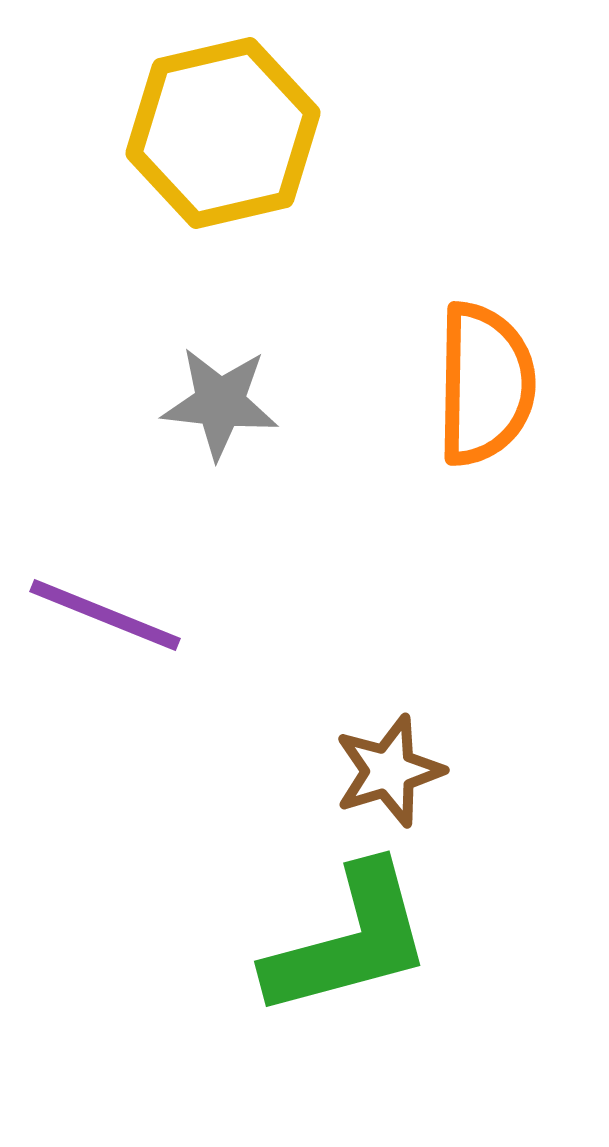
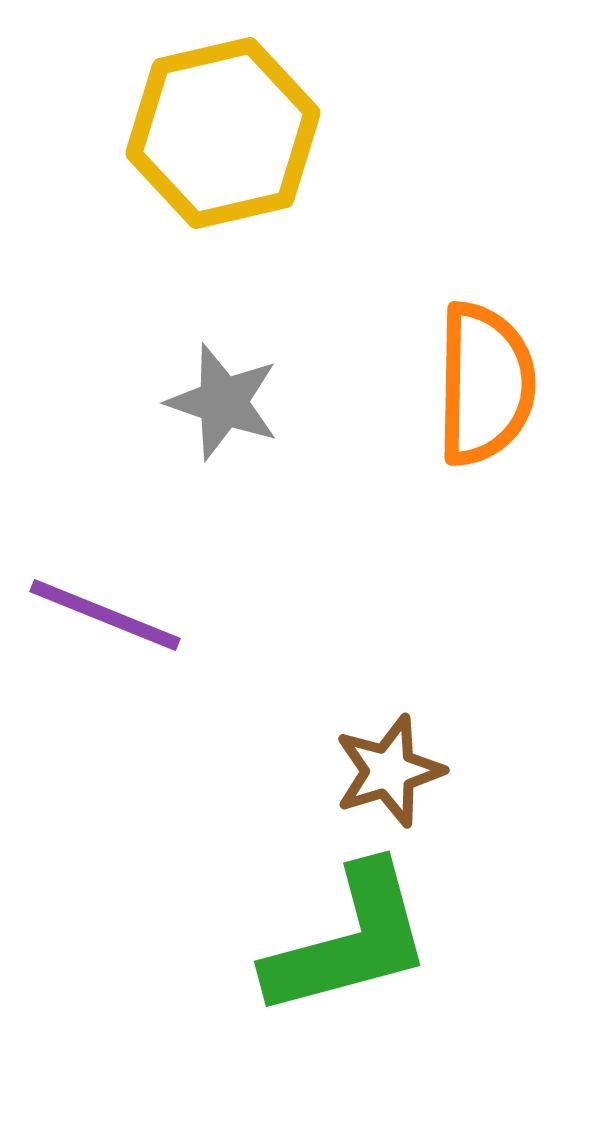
gray star: moved 3 px right, 1 px up; rotated 13 degrees clockwise
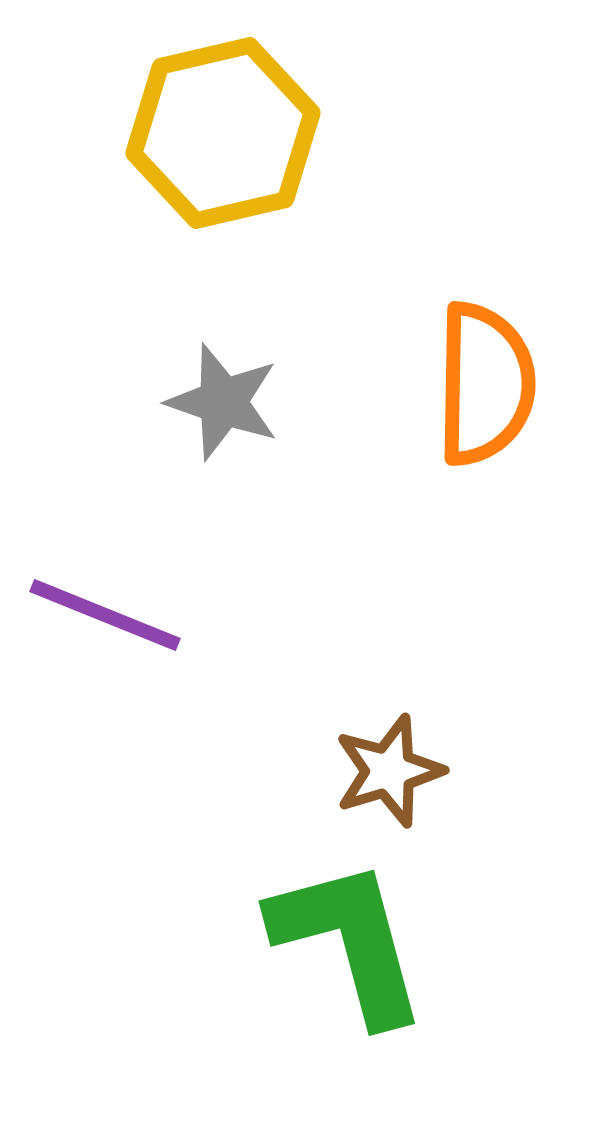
green L-shape: rotated 90 degrees counterclockwise
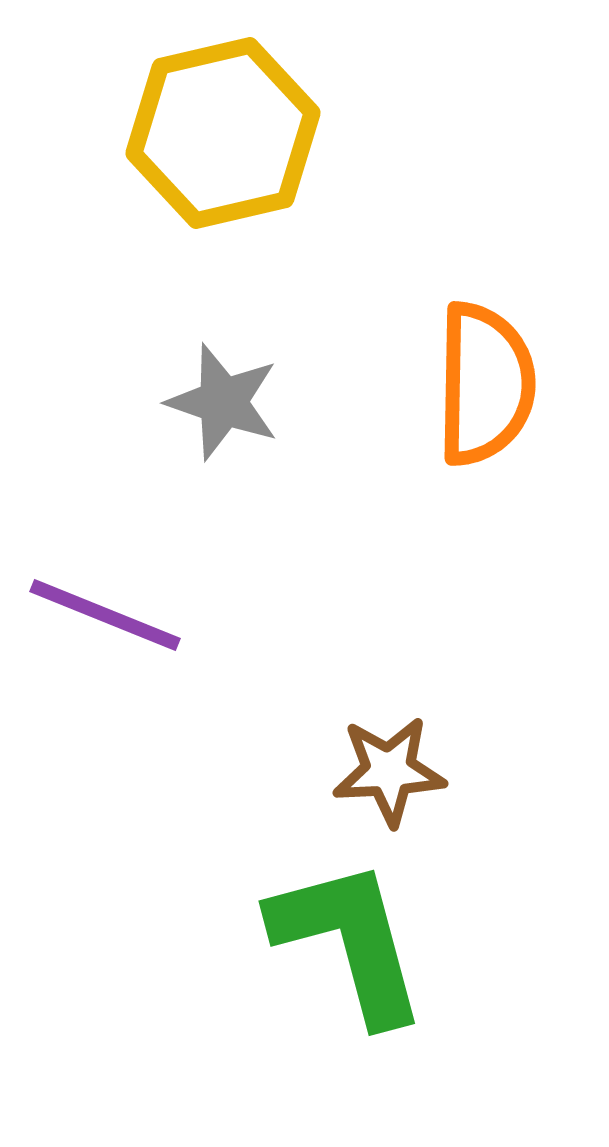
brown star: rotated 14 degrees clockwise
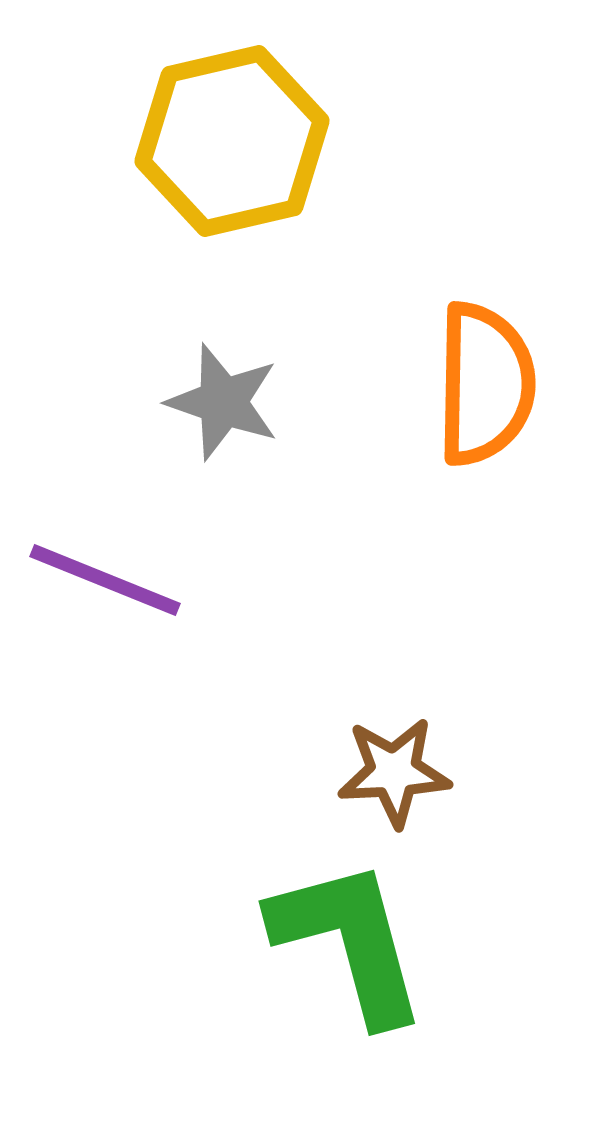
yellow hexagon: moved 9 px right, 8 px down
purple line: moved 35 px up
brown star: moved 5 px right, 1 px down
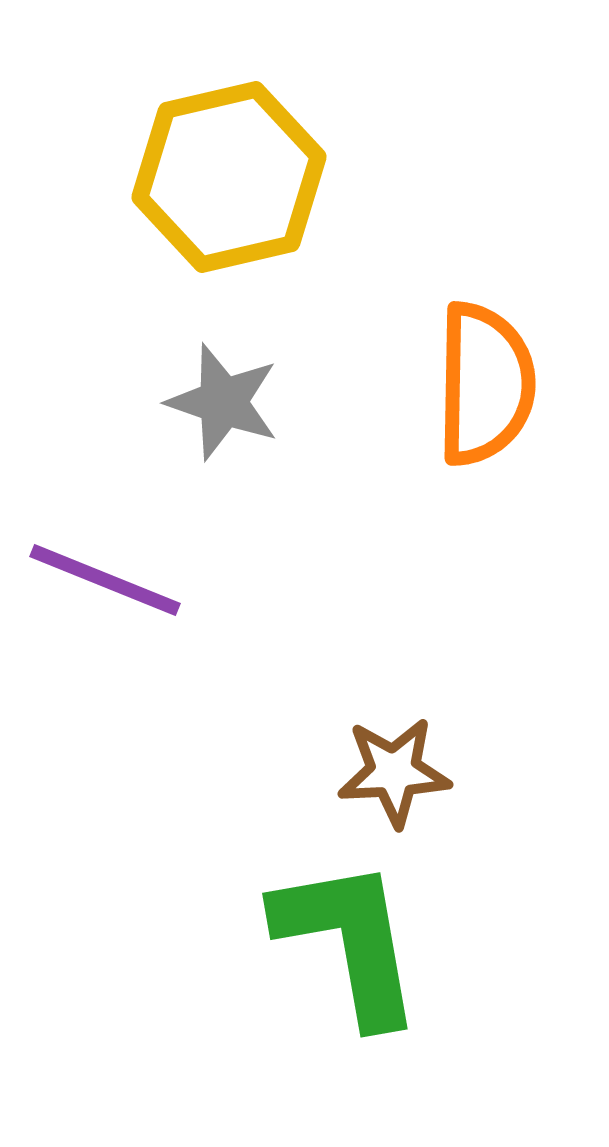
yellow hexagon: moved 3 px left, 36 px down
green L-shape: rotated 5 degrees clockwise
